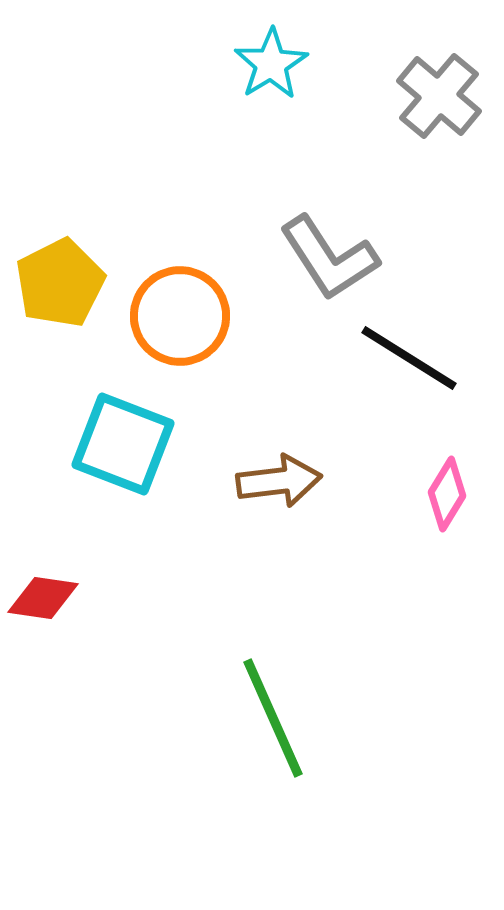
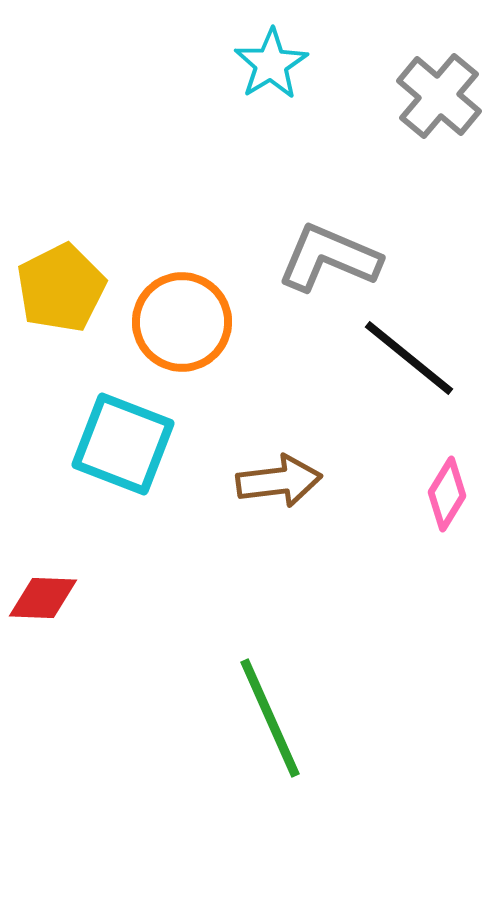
gray L-shape: rotated 146 degrees clockwise
yellow pentagon: moved 1 px right, 5 px down
orange circle: moved 2 px right, 6 px down
black line: rotated 7 degrees clockwise
red diamond: rotated 6 degrees counterclockwise
green line: moved 3 px left
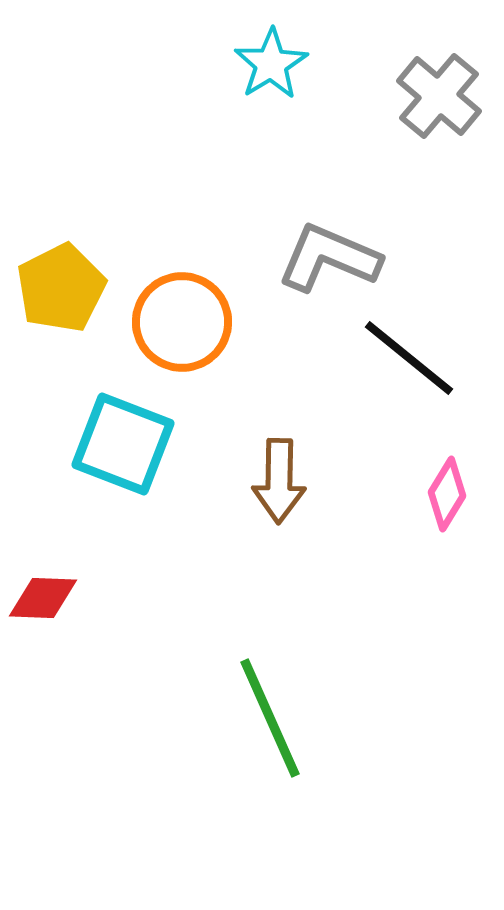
brown arrow: rotated 98 degrees clockwise
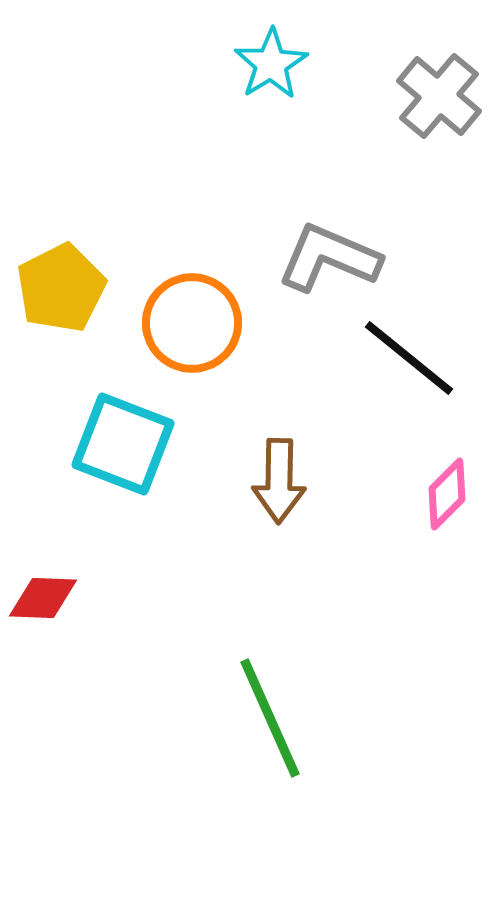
orange circle: moved 10 px right, 1 px down
pink diamond: rotated 14 degrees clockwise
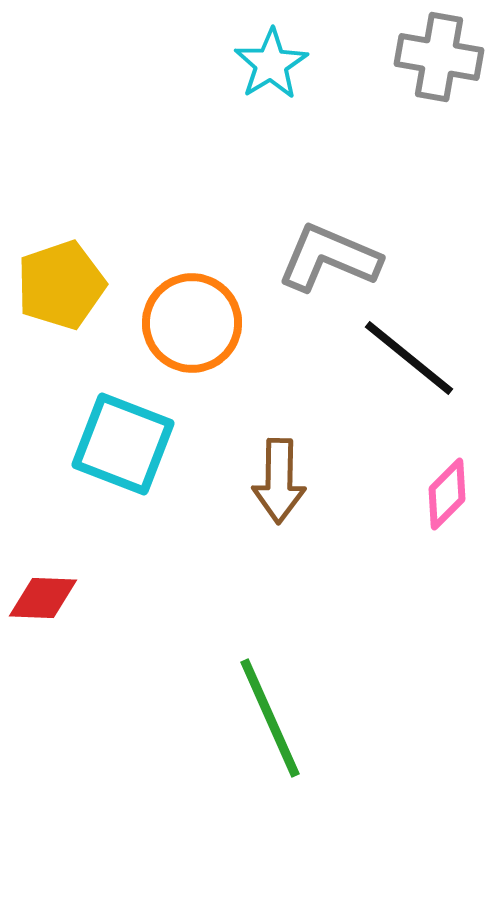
gray cross: moved 39 px up; rotated 30 degrees counterclockwise
yellow pentagon: moved 3 px up; rotated 8 degrees clockwise
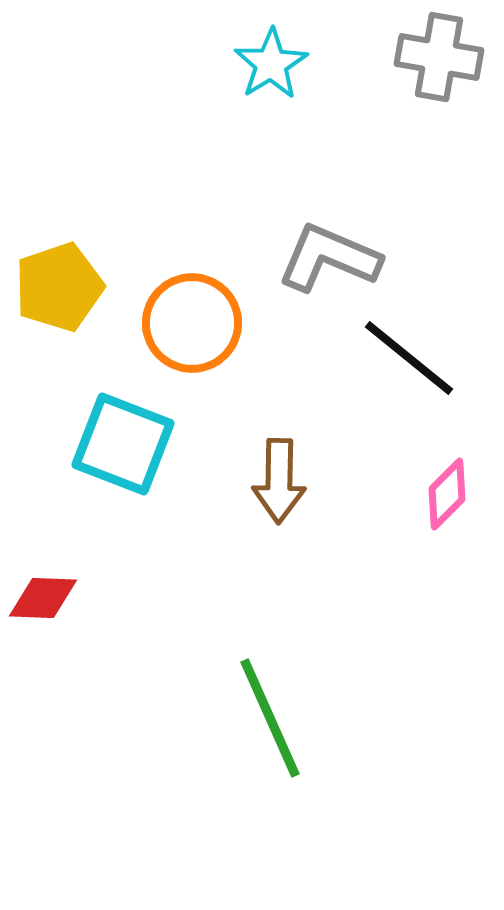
yellow pentagon: moved 2 px left, 2 px down
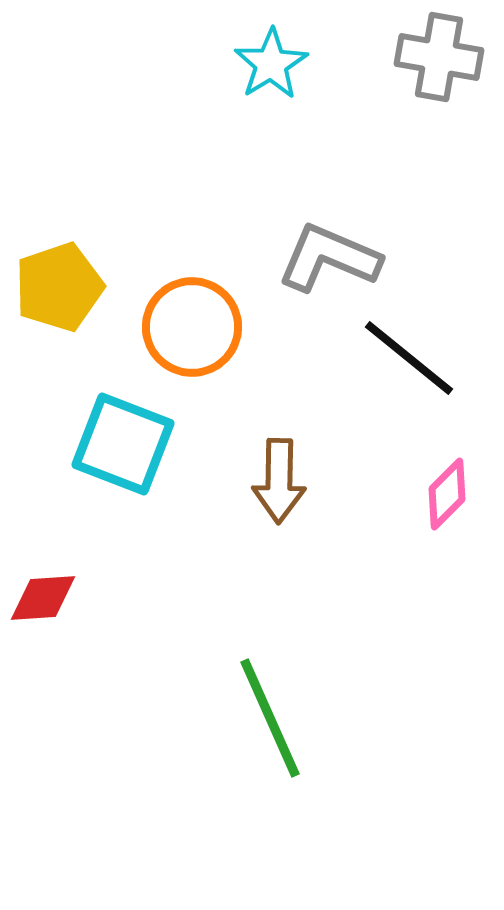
orange circle: moved 4 px down
red diamond: rotated 6 degrees counterclockwise
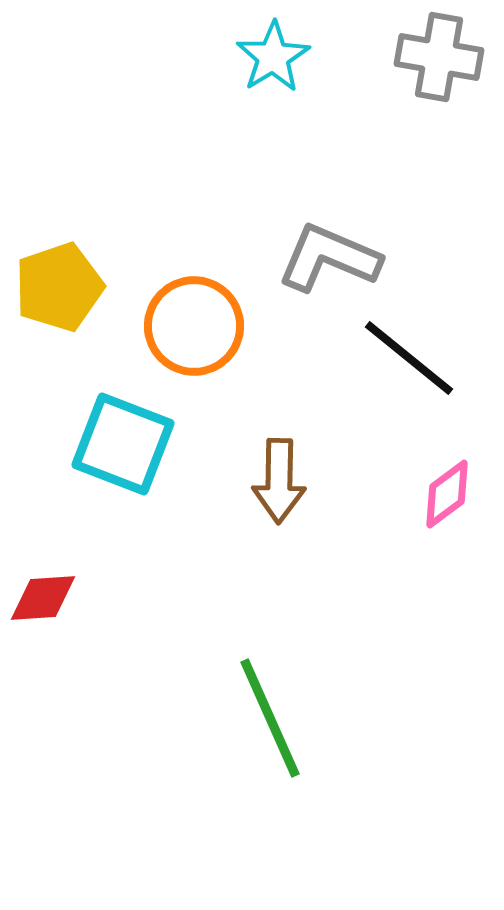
cyan star: moved 2 px right, 7 px up
orange circle: moved 2 px right, 1 px up
pink diamond: rotated 8 degrees clockwise
